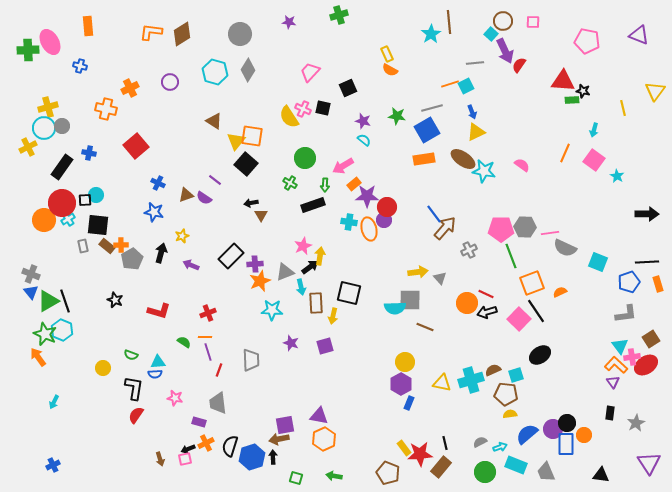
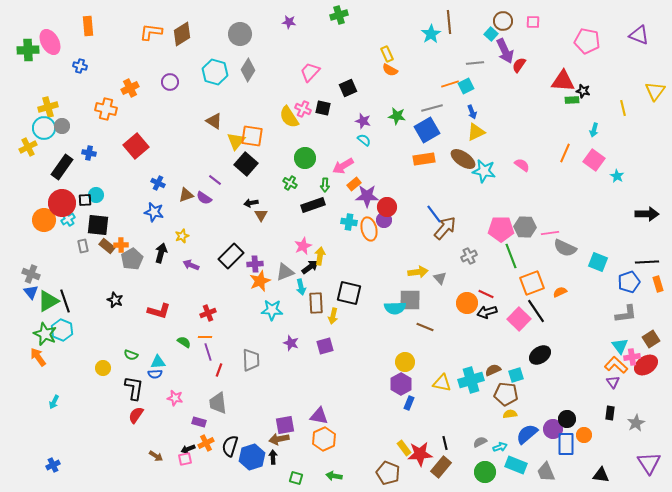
gray cross at (469, 250): moved 6 px down
black circle at (567, 423): moved 4 px up
brown arrow at (160, 459): moved 4 px left, 3 px up; rotated 40 degrees counterclockwise
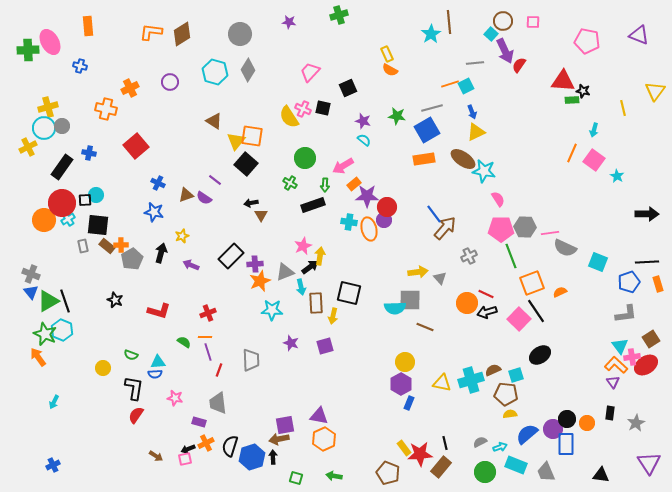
orange line at (565, 153): moved 7 px right
pink semicircle at (522, 165): moved 24 px left, 34 px down; rotated 21 degrees clockwise
orange circle at (584, 435): moved 3 px right, 12 px up
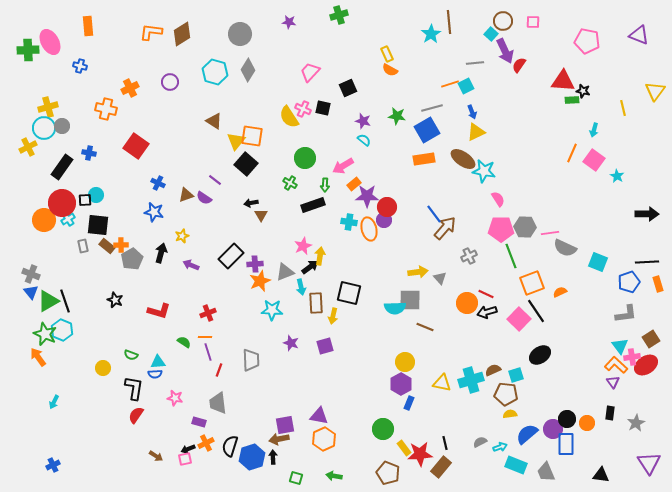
red square at (136, 146): rotated 15 degrees counterclockwise
green circle at (485, 472): moved 102 px left, 43 px up
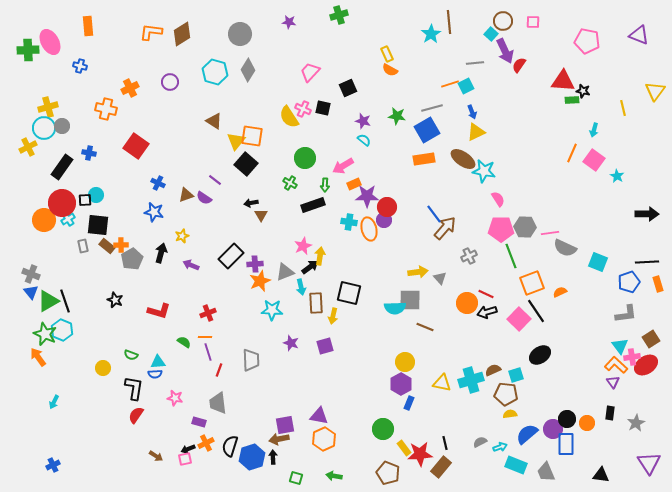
orange rectangle at (354, 184): rotated 16 degrees clockwise
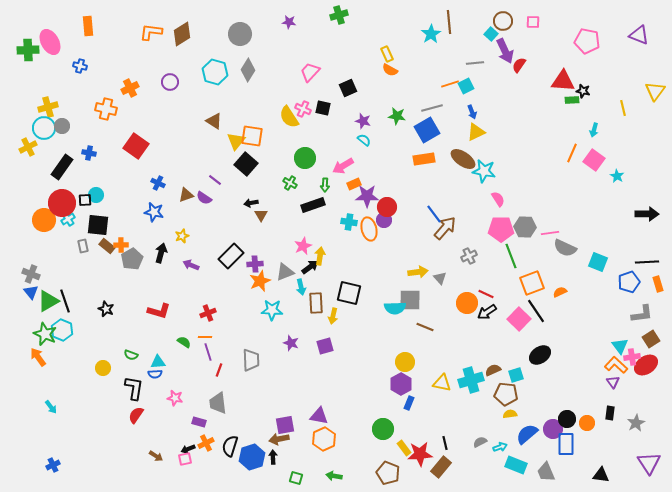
black star at (115, 300): moved 9 px left, 9 px down
black arrow at (487, 312): rotated 18 degrees counterclockwise
gray L-shape at (626, 314): moved 16 px right
cyan arrow at (54, 402): moved 3 px left, 5 px down; rotated 64 degrees counterclockwise
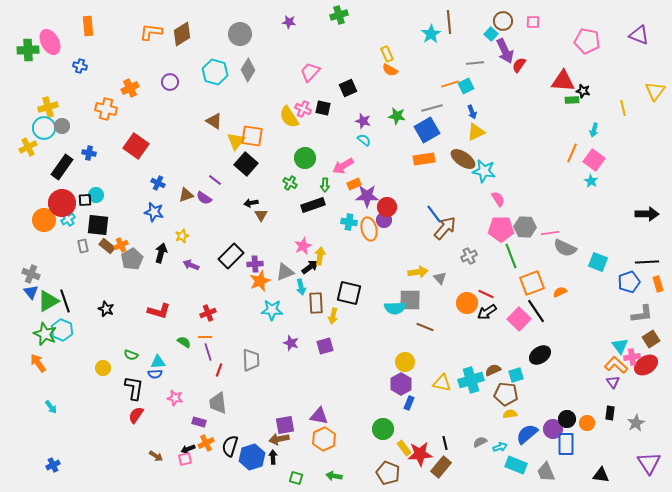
cyan star at (617, 176): moved 26 px left, 5 px down
orange cross at (121, 245): rotated 24 degrees counterclockwise
orange arrow at (38, 357): moved 6 px down
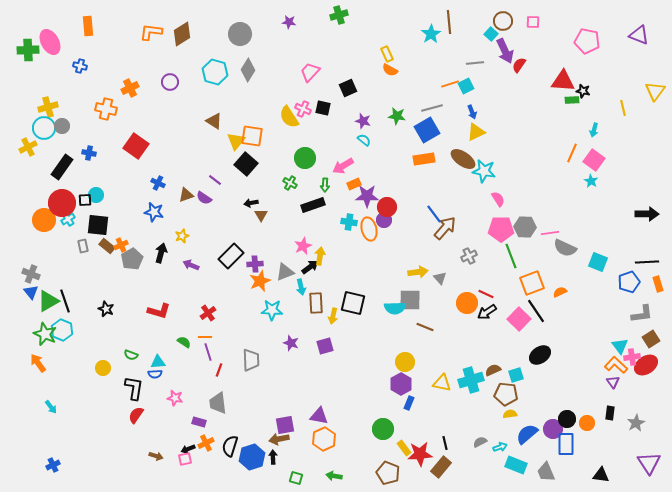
black square at (349, 293): moved 4 px right, 10 px down
red cross at (208, 313): rotated 14 degrees counterclockwise
brown arrow at (156, 456): rotated 16 degrees counterclockwise
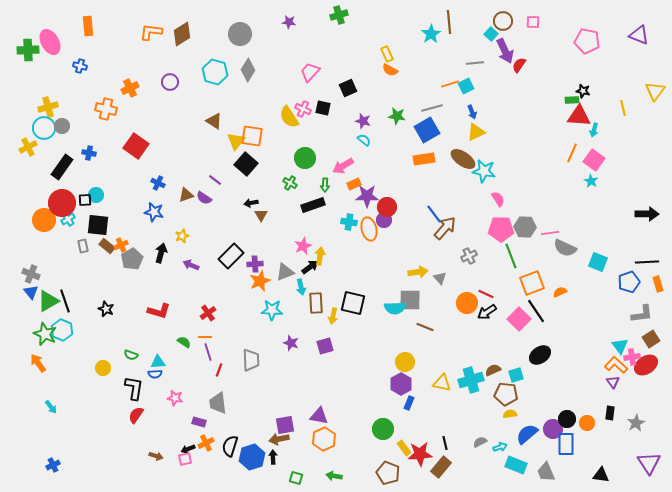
red triangle at (563, 81): moved 16 px right, 35 px down
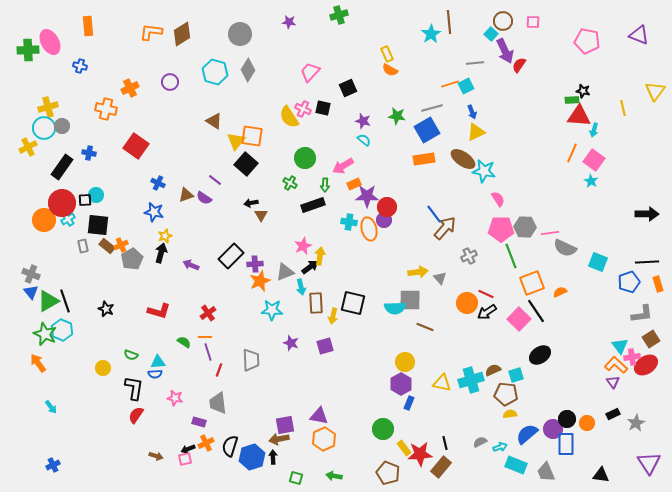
yellow star at (182, 236): moved 17 px left
black rectangle at (610, 413): moved 3 px right, 1 px down; rotated 56 degrees clockwise
